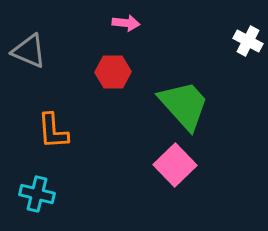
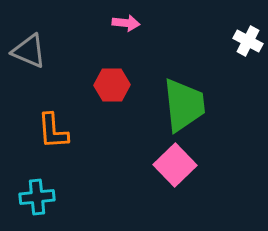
red hexagon: moved 1 px left, 13 px down
green trapezoid: rotated 36 degrees clockwise
cyan cross: moved 3 px down; rotated 20 degrees counterclockwise
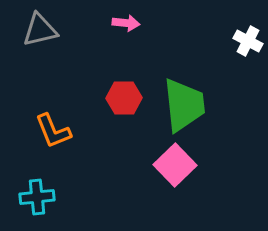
gray triangle: moved 11 px right, 21 px up; rotated 36 degrees counterclockwise
red hexagon: moved 12 px right, 13 px down
orange L-shape: rotated 18 degrees counterclockwise
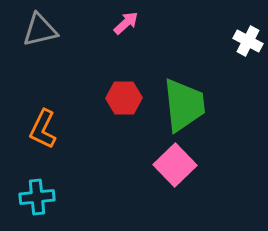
pink arrow: rotated 48 degrees counterclockwise
orange L-shape: moved 10 px left, 2 px up; rotated 48 degrees clockwise
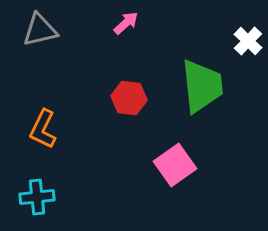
white cross: rotated 16 degrees clockwise
red hexagon: moved 5 px right; rotated 8 degrees clockwise
green trapezoid: moved 18 px right, 19 px up
pink square: rotated 9 degrees clockwise
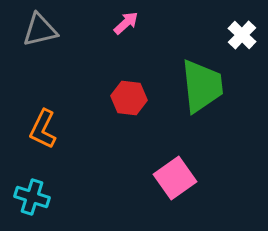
white cross: moved 6 px left, 6 px up
pink square: moved 13 px down
cyan cross: moved 5 px left; rotated 24 degrees clockwise
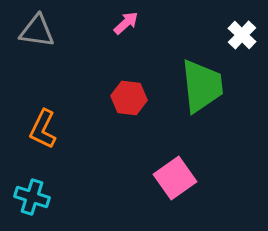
gray triangle: moved 3 px left, 1 px down; rotated 21 degrees clockwise
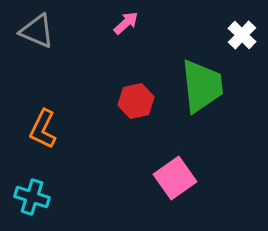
gray triangle: rotated 15 degrees clockwise
red hexagon: moved 7 px right, 3 px down; rotated 20 degrees counterclockwise
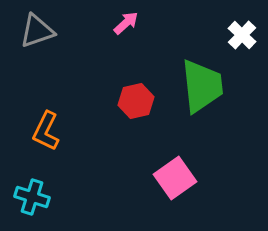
gray triangle: rotated 42 degrees counterclockwise
orange L-shape: moved 3 px right, 2 px down
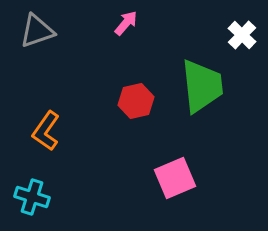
pink arrow: rotated 8 degrees counterclockwise
orange L-shape: rotated 9 degrees clockwise
pink square: rotated 12 degrees clockwise
